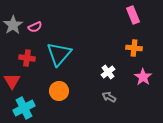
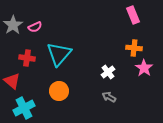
pink star: moved 1 px right, 9 px up
red triangle: rotated 18 degrees counterclockwise
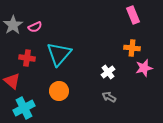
orange cross: moved 2 px left
pink star: rotated 24 degrees clockwise
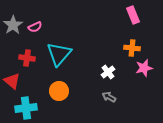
cyan cross: moved 2 px right; rotated 20 degrees clockwise
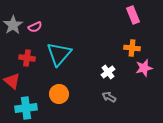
orange circle: moved 3 px down
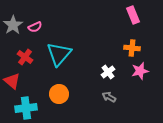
red cross: moved 2 px left, 1 px up; rotated 28 degrees clockwise
pink star: moved 4 px left, 3 px down
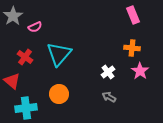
gray star: moved 9 px up
pink star: rotated 24 degrees counterclockwise
